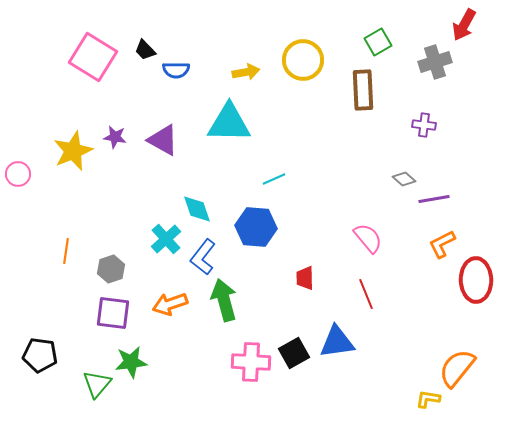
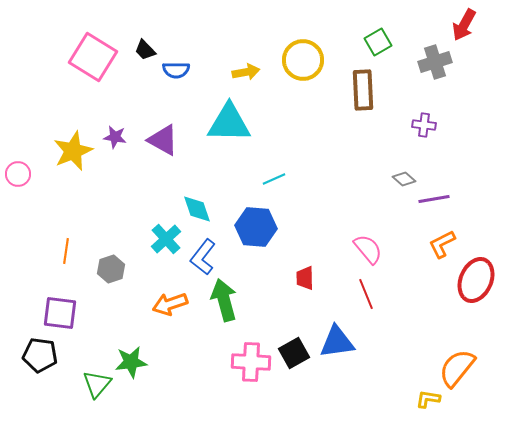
pink semicircle: moved 11 px down
red ellipse: rotated 24 degrees clockwise
purple square: moved 53 px left
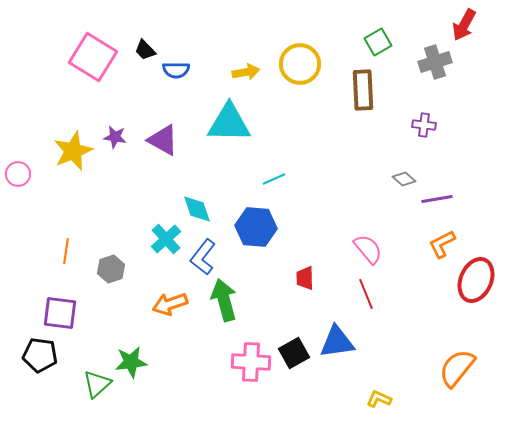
yellow circle: moved 3 px left, 4 px down
purple line: moved 3 px right
green triangle: rotated 8 degrees clockwise
yellow L-shape: moved 49 px left; rotated 15 degrees clockwise
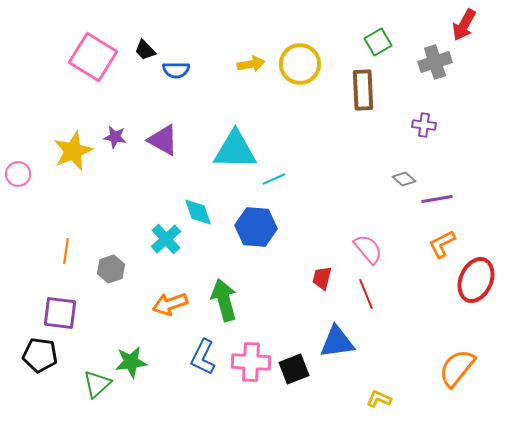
yellow arrow: moved 5 px right, 8 px up
cyan triangle: moved 6 px right, 27 px down
cyan diamond: moved 1 px right, 3 px down
blue L-shape: moved 100 px down; rotated 12 degrees counterclockwise
red trapezoid: moved 17 px right; rotated 15 degrees clockwise
black square: moved 16 px down; rotated 8 degrees clockwise
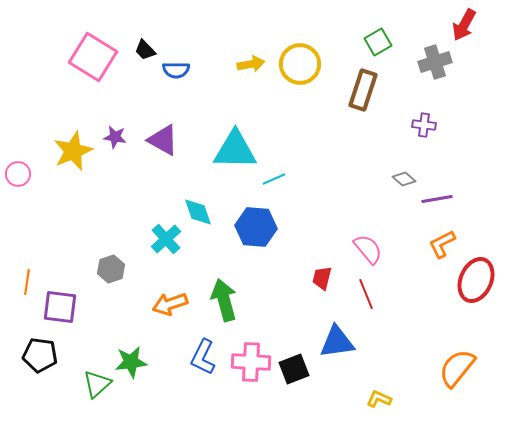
brown rectangle: rotated 21 degrees clockwise
orange line: moved 39 px left, 31 px down
purple square: moved 6 px up
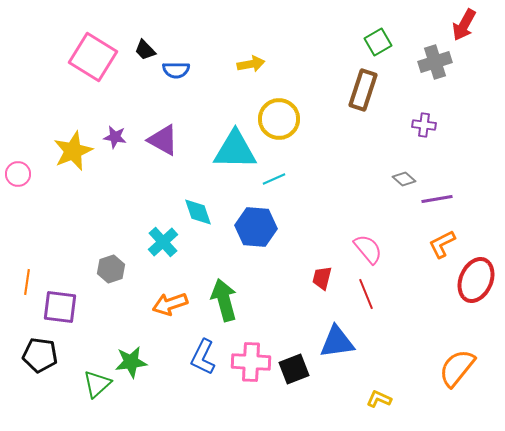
yellow circle: moved 21 px left, 55 px down
cyan cross: moved 3 px left, 3 px down
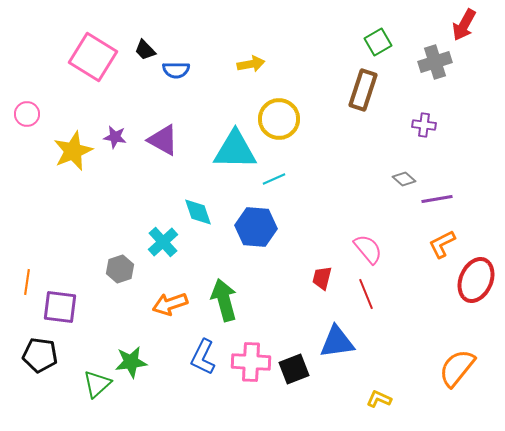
pink circle: moved 9 px right, 60 px up
gray hexagon: moved 9 px right
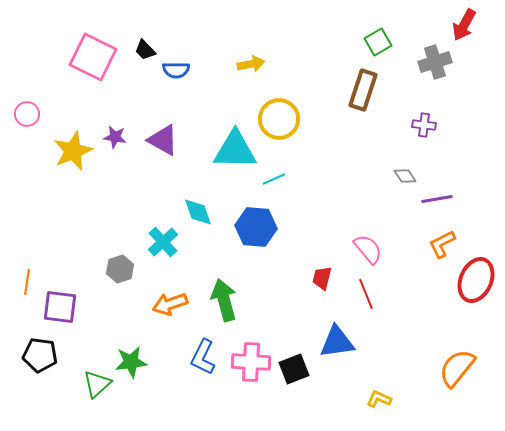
pink square: rotated 6 degrees counterclockwise
gray diamond: moved 1 px right, 3 px up; rotated 15 degrees clockwise
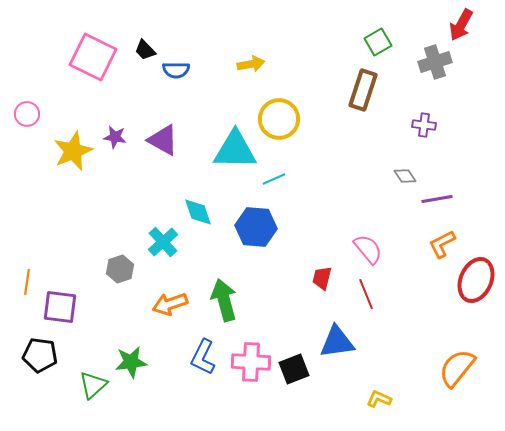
red arrow: moved 3 px left
green triangle: moved 4 px left, 1 px down
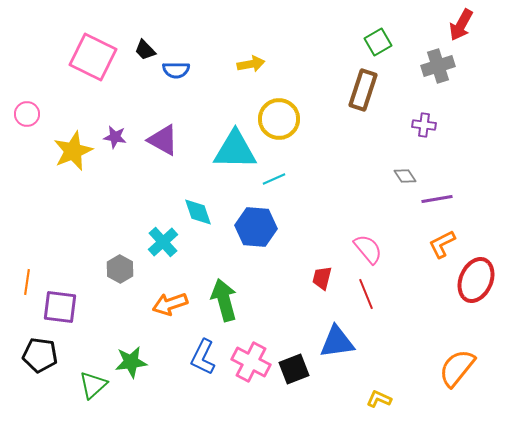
gray cross: moved 3 px right, 4 px down
gray hexagon: rotated 12 degrees counterclockwise
pink cross: rotated 24 degrees clockwise
